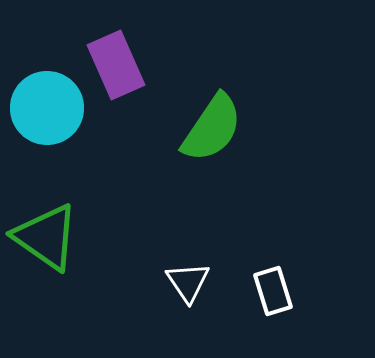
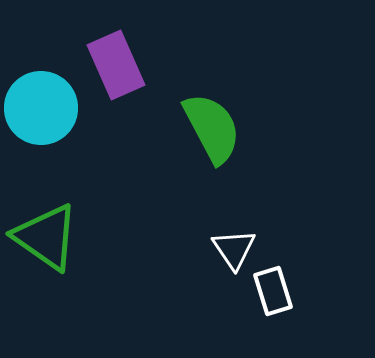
cyan circle: moved 6 px left
green semicircle: rotated 62 degrees counterclockwise
white triangle: moved 46 px right, 33 px up
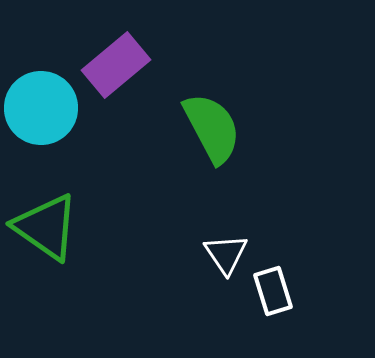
purple rectangle: rotated 74 degrees clockwise
green triangle: moved 10 px up
white triangle: moved 8 px left, 5 px down
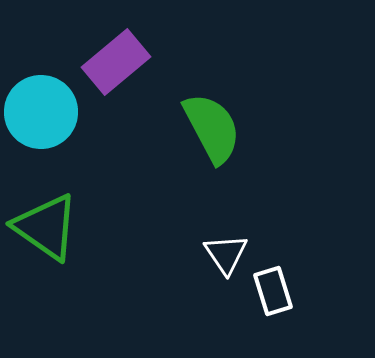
purple rectangle: moved 3 px up
cyan circle: moved 4 px down
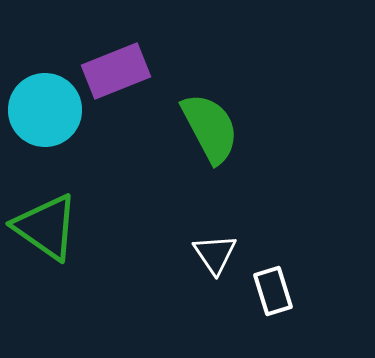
purple rectangle: moved 9 px down; rotated 18 degrees clockwise
cyan circle: moved 4 px right, 2 px up
green semicircle: moved 2 px left
white triangle: moved 11 px left
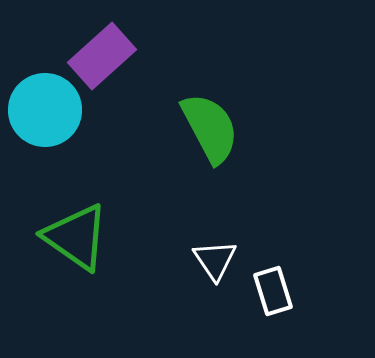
purple rectangle: moved 14 px left, 15 px up; rotated 20 degrees counterclockwise
green triangle: moved 30 px right, 10 px down
white triangle: moved 6 px down
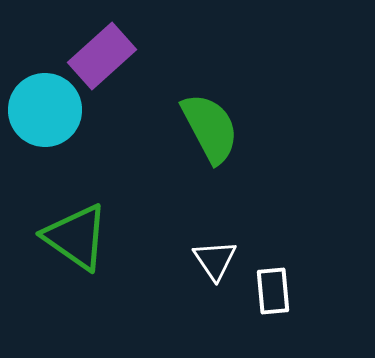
white rectangle: rotated 12 degrees clockwise
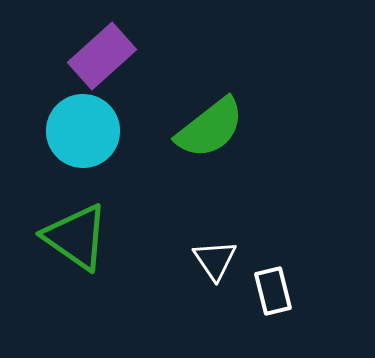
cyan circle: moved 38 px right, 21 px down
green semicircle: rotated 80 degrees clockwise
white rectangle: rotated 9 degrees counterclockwise
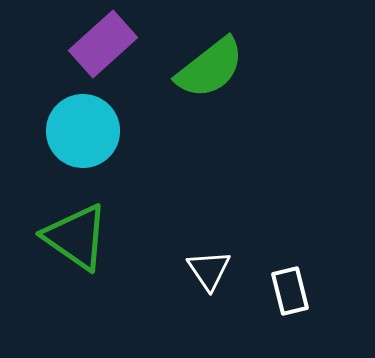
purple rectangle: moved 1 px right, 12 px up
green semicircle: moved 60 px up
white triangle: moved 6 px left, 10 px down
white rectangle: moved 17 px right
